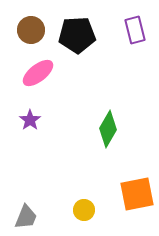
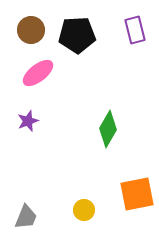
purple star: moved 2 px left, 1 px down; rotated 15 degrees clockwise
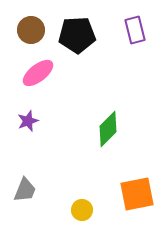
green diamond: rotated 15 degrees clockwise
yellow circle: moved 2 px left
gray trapezoid: moved 1 px left, 27 px up
